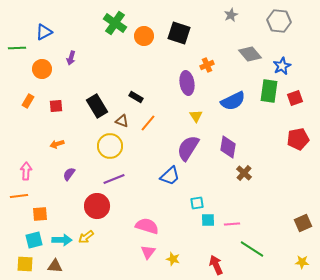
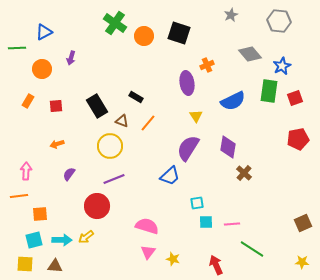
cyan square at (208, 220): moved 2 px left, 2 px down
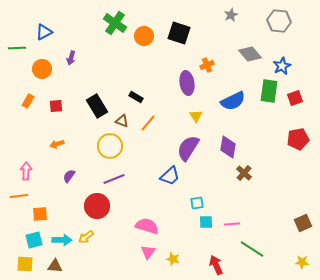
purple semicircle at (69, 174): moved 2 px down
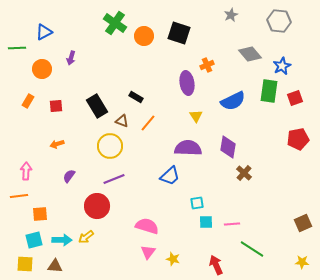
purple semicircle at (188, 148): rotated 60 degrees clockwise
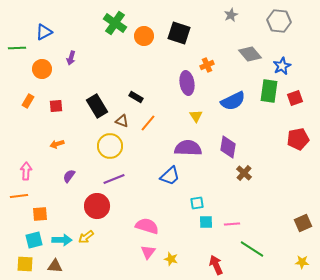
yellow star at (173, 259): moved 2 px left
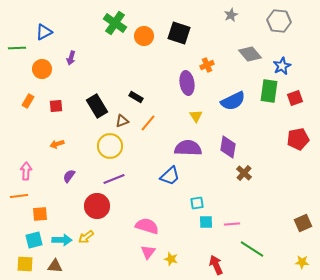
brown triangle at (122, 121): rotated 40 degrees counterclockwise
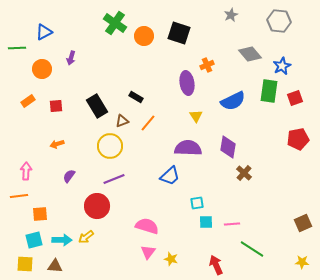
orange rectangle at (28, 101): rotated 24 degrees clockwise
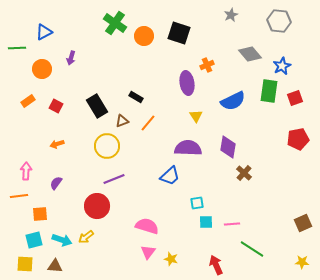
red square at (56, 106): rotated 32 degrees clockwise
yellow circle at (110, 146): moved 3 px left
purple semicircle at (69, 176): moved 13 px left, 7 px down
cyan arrow at (62, 240): rotated 18 degrees clockwise
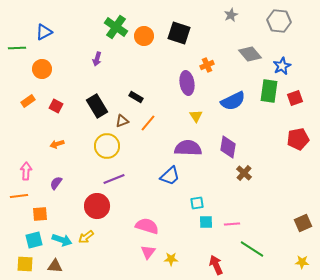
green cross at (115, 23): moved 1 px right, 4 px down
purple arrow at (71, 58): moved 26 px right, 1 px down
yellow star at (171, 259): rotated 16 degrees counterclockwise
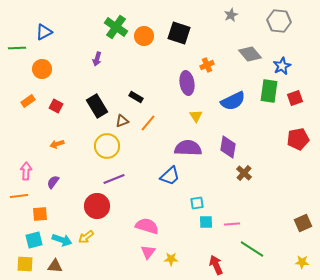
purple semicircle at (56, 183): moved 3 px left, 1 px up
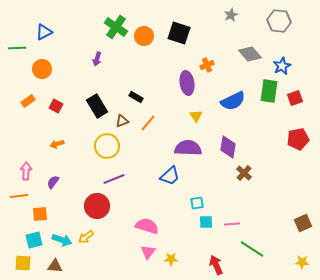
yellow square at (25, 264): moved 2 px left, 1 px up
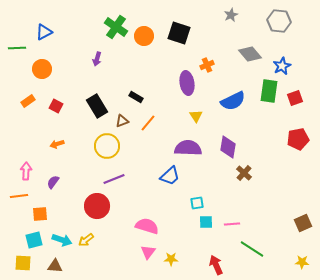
yellow arrow at (86, 237): moved 3 px down
